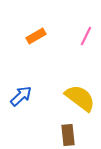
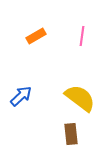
pink line: moved 4 px left; rotated 18 degrees counterclockwise
brown rectangle: moved 3 px right, 1 px up
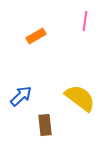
pink line: moved 3 px right, 15 px up
brown rectangle: moved 26 px left, 9 px up
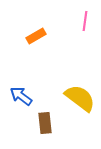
blue arrow: rotated 100 degrees counterclockwise
brown rectangle: moved 2 px up
